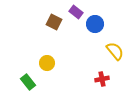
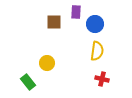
purple rectangle: rotated 56 degrees clockwise
brown square: rotated 28 degrees counterclockwise
yellow semicircle: moved 18 px left; rotated 48 degrees clockwise
red cross: rotated 24 degrees clockwise
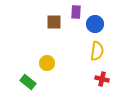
green rectangle: rotated 14 degrees counterclockwise
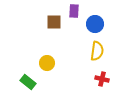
purple rectangle: moved 2 px left, 1 px up
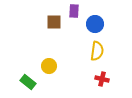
yellow circle: moved 2 px right, 3 px down
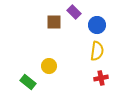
purple rectangle: moved 1 px down; rotated 48 degrees counterclockwise
blue circle: moved 2 px right, 1 px down
red cross: moved 1 px left, 1 px up; rotated 24 degrees counterclockwise
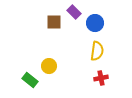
blue circle: moved 2 px left, 2 px up
green rectangle: moved 2 px right, 2 px up
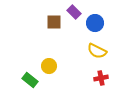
yellow semicircle: rotated 108 degrees clockwise
